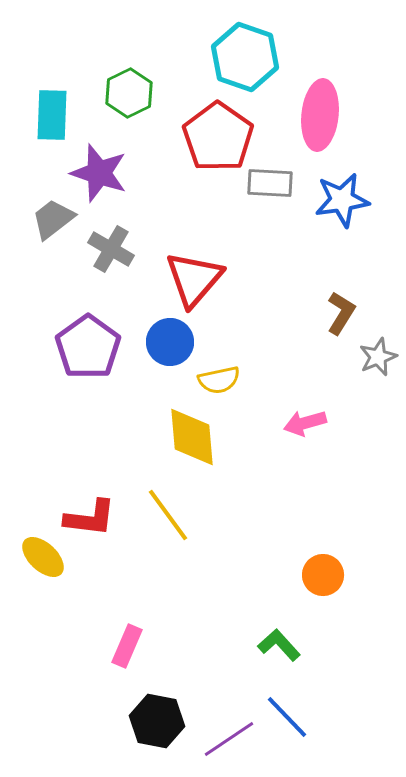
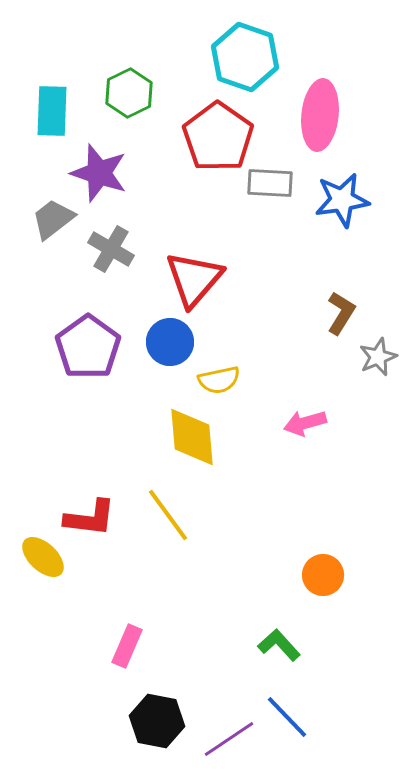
cyan rectangle: moved 4 px up
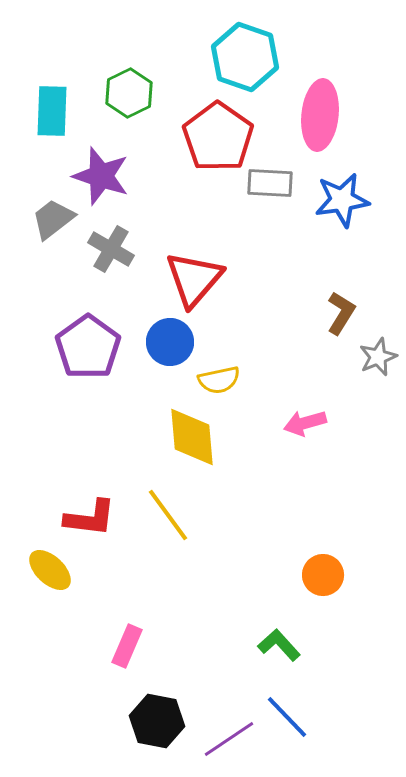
purple star: moved 2 px right, 3 px down
yellow ellipse: moved 7 px right, 13 px down
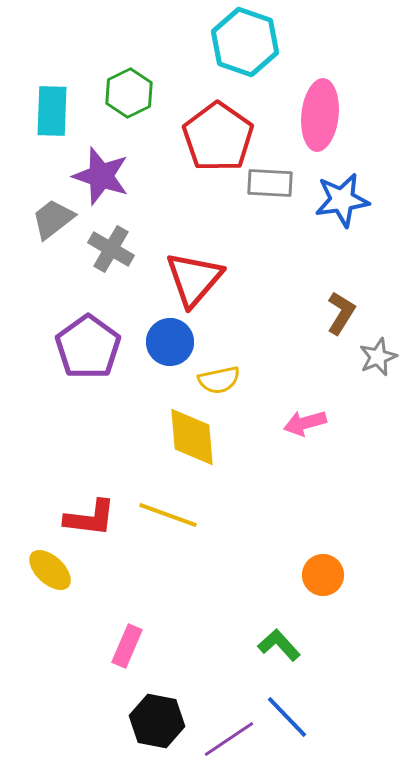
cyan hexagon: moved 15 px up
yellow line: rotated 34 degrees counterclockwise
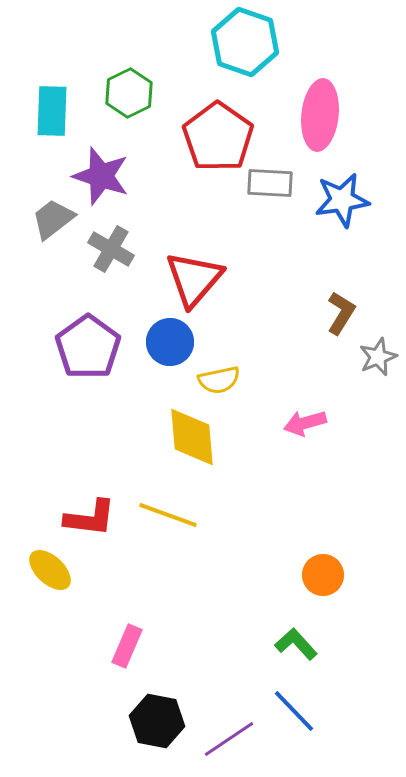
green L-shape: moved 17 px right, 1 px up
blue line: moved 7 px right, 6 px up
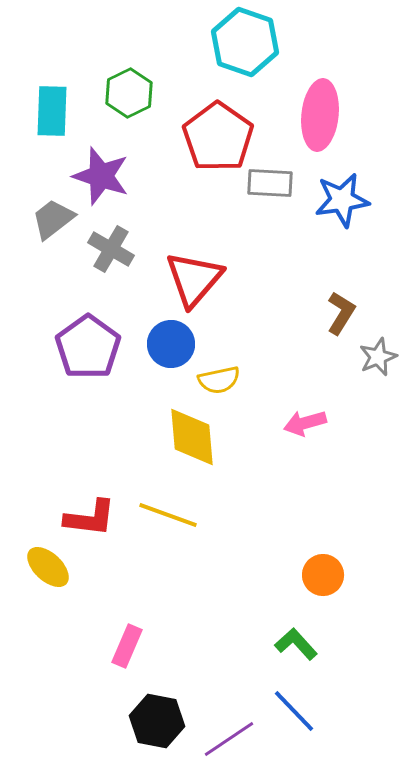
blue circle: moved 1 px right, 2 px down
yellow ellipse: moved 2 px left, 3 px up
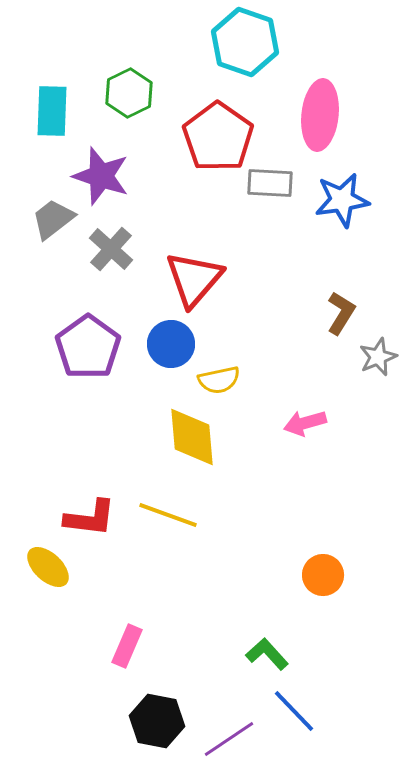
gray cross: rotated 12 degrees clockwise
green L-shape: moved 29 px left, 10 px down
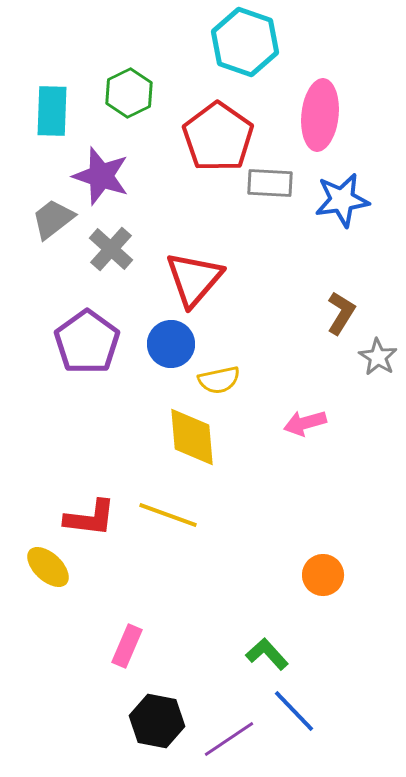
purple pentagon: moved 1 px left, 5 px up
gray star: rotated 18 degrees counterclockwise
